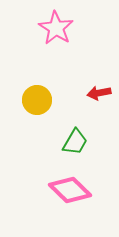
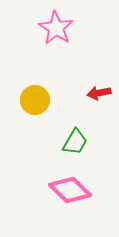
yellow circle: moved 2 px left
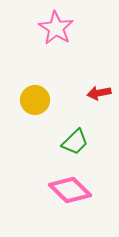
green trapezoid: rotated 16 degrees clockwise
